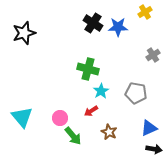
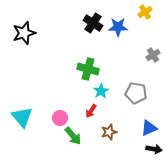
red arrow: rotated 24 degrees counterclockwise
brown star: rotated 28 degrees clockwise
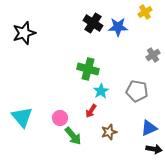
gray pentagon: moved 1 px right, 2 px up
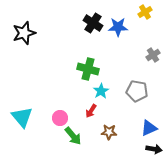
brown star: rotated 21 degrees clockwise
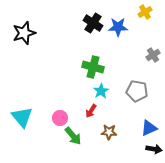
green cross: moved 5 px right, 2 px up
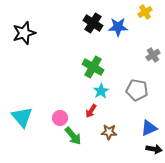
green cross: rotated 15 degrees clockwise
gray pentagon: moved 1 px up
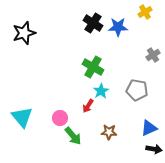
red arrow: moved 3 px left, 5 px up
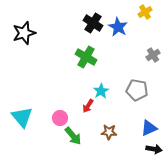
blue star: rotated 30 degrees clockwise
green cross: moved 7 px left, 10 px up
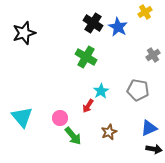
gray pentagon: moved 1 px right
brown star: rotated 28 degrees counterclockwise
